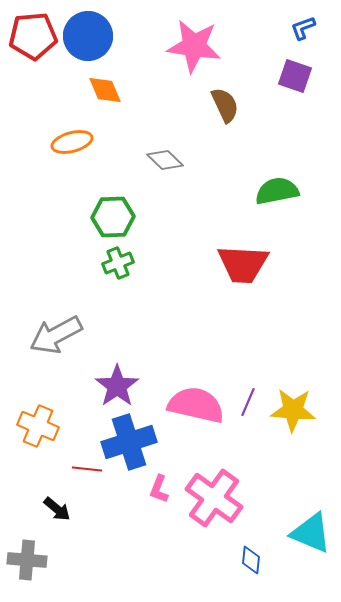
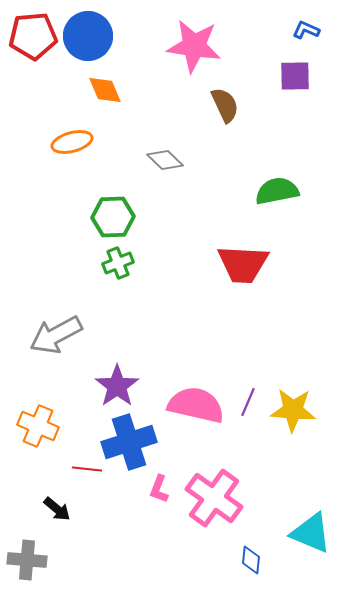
blue L-shape: moved 3 px right, 2 px down; rotated 44 degrees clockwise
purple square: rotated 20 degrees counterclockwise
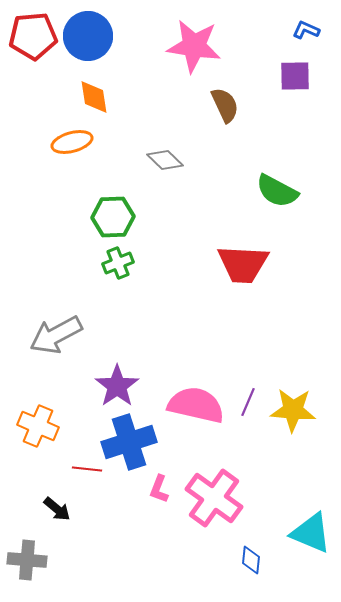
orange diamond: moved 11 px left, 7 px down; rotated 15 degrees clockwise
green semicircle: rotated 141 degrees counterclockwise
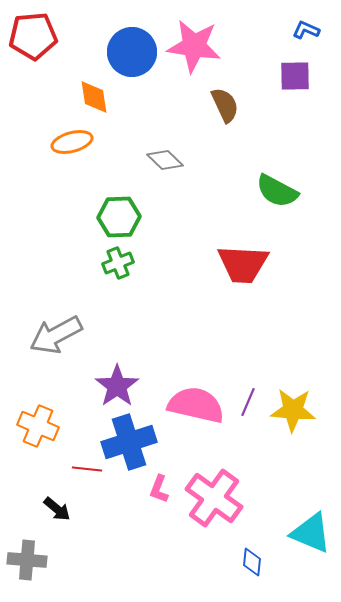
blue circle: moved 44 px right, 16 px down
green hexagon: moved 6 px right
blue diamond: moved 1 px right, 2 px down
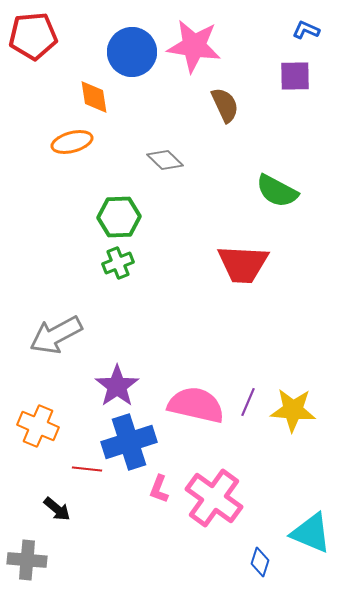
blue diamond: moved 8 px right; rotated 12 degrees clockwise
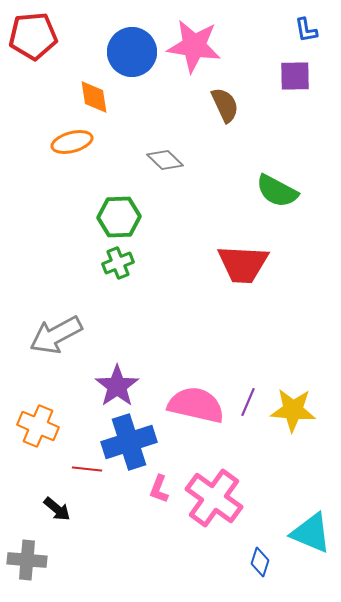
blue L-shape: rotated 124 degrees counterclockwise
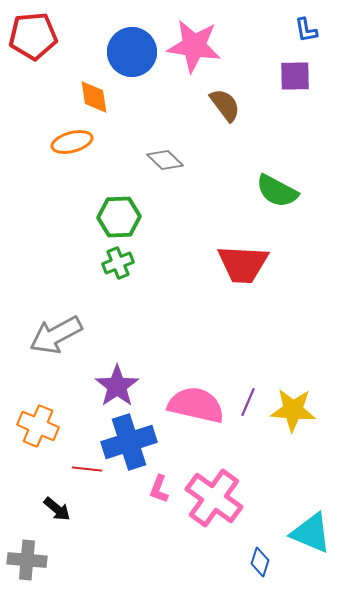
brown semicircle: rotated 12 degrees counterclockwise
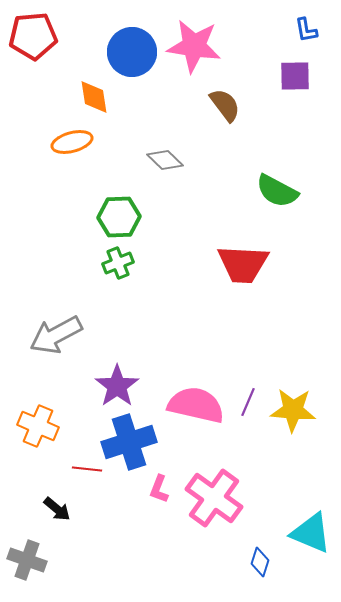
gray cross: rotated 15 degrees clockwise
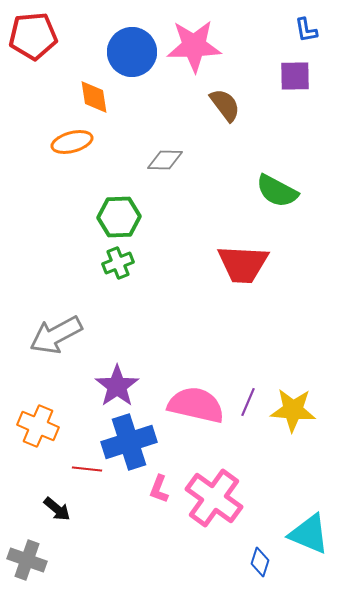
pink star: rotated 10 degrees counterclockwise
gray diamond: rotated 42 degrees counterclockwise
cyan triangle: moved 2 px left, 1 px down
